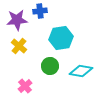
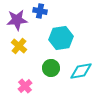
blue cross: rotated 16 degrees clockwise
green circle: moved 1 px right, 2 px down
cyan diamond: rotated 20 degrees counterclockwise
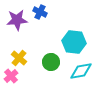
blue cross: moved 1 px down; rotated 16 degrees clockwise
cyan hexagon: moved 13 px right, 4 px down; rotated 15 degrees clockwise
yellow cross: moved 12 px down
green circle: moved 6 px up
pink cross: moved 14 px left, 10 px up
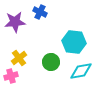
purple star: moved 2 px left, 2 px down
yellow cross: rotated 14 degrees clockwise
pink cross: rotated 24 degrees clockwise
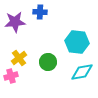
blue cross: rotated 24 degrees counterclockwise
cyan hexagon: moved 3 px right
green circle: moved 3 px left
cyan diamond: moved 1 px right, 1 px down
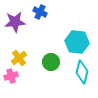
blue cross: rotated 24 degrees clockwise
green circle: moved 3 px right
cyan diamond: rotated 65 degrees counterclockwise
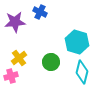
cyan hexagon: rotated 10 degrees clockwise
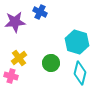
green circle: moved 1 px down
cyan diamond: moved 2 px left, 1 px down
pink cross: rotated 32 degrees clockwise
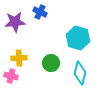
cyan hexagon: moved 1 px right, 4 px up
yellow cross: rotated 35 degrees clockwise
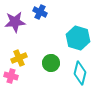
yellow cross: rotated 21 degrees counterclockwise
